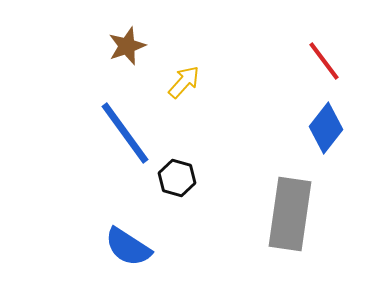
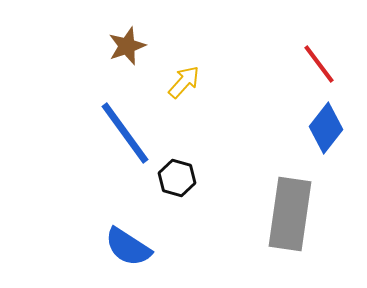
red line: moved 5 px left, 3 px down
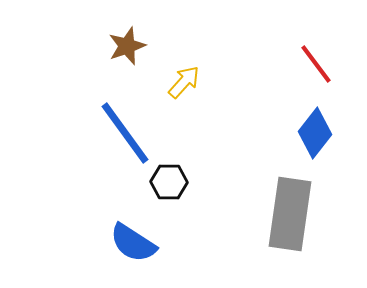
red line: moved 3 px left
blue diamond: moved 11 px left, 5 px down
black hexagon: moved 8 px left, 4 px down; rotated 15 degrees counterclockwise
blue semicircle: moved 5 px right, 4 px up
